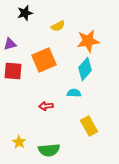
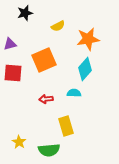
orange star: moved 2 px up
red square: moved 2 px down
red arrow: moved 7 px up
yellow rectangle: moved 23 px left; rotated 12 degrees clockwise
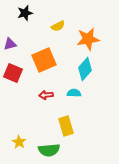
red square: rotated 18 degrees clockwise
red arrow: moved 4 px up
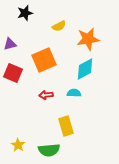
yellow semicircle: moved 1 px right
cyan diamond: rotated 20 degrees clockwise
yellow star: moved 1 px left, 3 px down
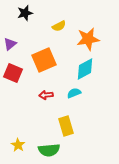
purple triangle: rotated 24 degrees counterclockwise
cyan semicircle: rotated 24 degrees counterclockwise
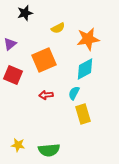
yellow semicircle: moved 1 px left, 2 px down
red square: moved 2 px down
cyan semicircle: rotated 40 degrees counterclockwise
yellow rectangle: moved 17 px right, 12 px up
yellow star: rotated 24 degrees counterclockwise
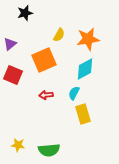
yellow semicircle: moved 1 px right, 7 px down; rotated 32 degrees counterclockwise
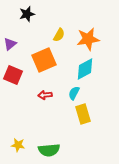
black star: moved 2 px right, 1 px down
red arrow: moved 1 px left
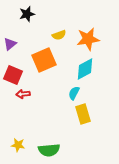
yellow semicircle: rotated 40 degrees clockwise
red arrow: moved 22 px left, 1 px up
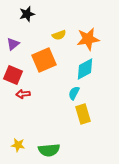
purple triangle: moved 3 px right
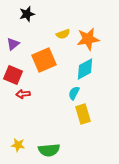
yellow semicircle: moved 4 px right, 1 px up
